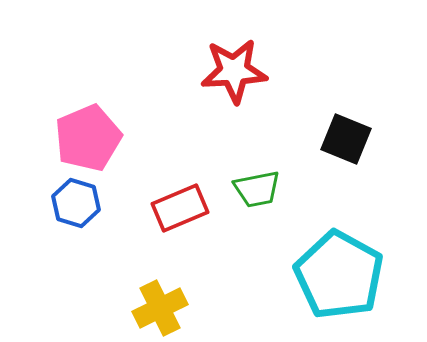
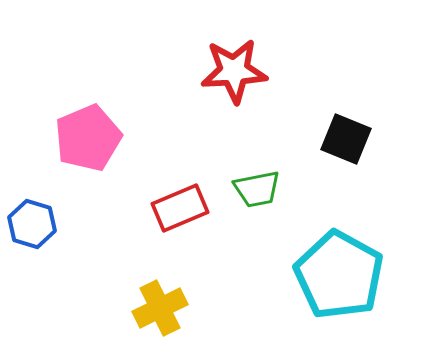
blue hexagon: moved 44 px left, 21 px down
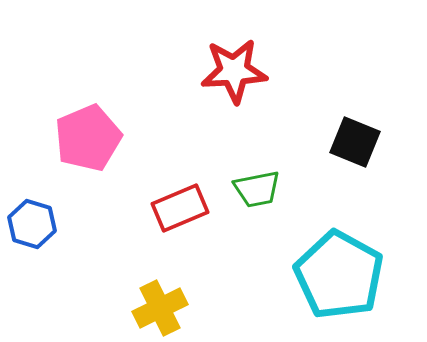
black square: moved 9 px right, 3 px down
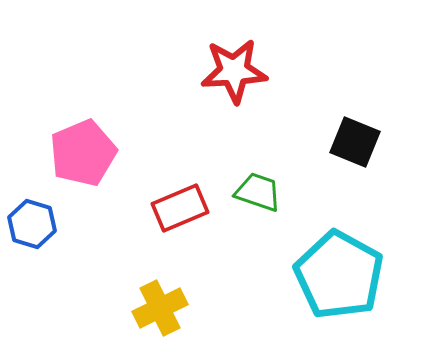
pink pentagon: moved 5 px left, 15 px down
green trapezoid: moved 1 px right, 3 px down; rotated 150 degrees counterclockwise
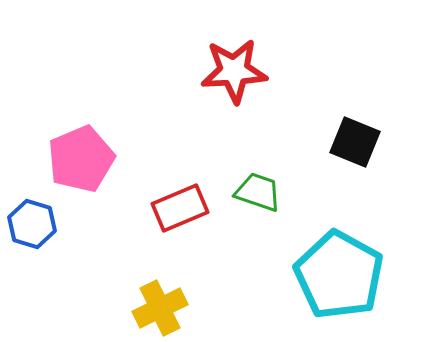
pink pentagon: moved 2 px left, 6 px down
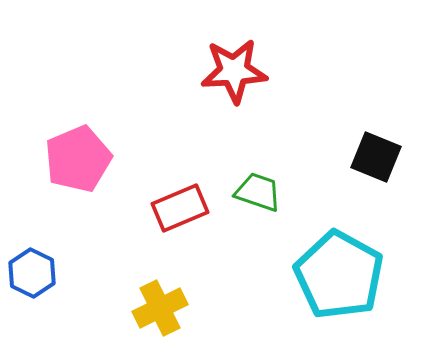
black square: moved 21 px right, 15 px down
pink pentagon: moved 3 px left
blue hexagon: moved 49 px down; rotated 9 degrees clockwise
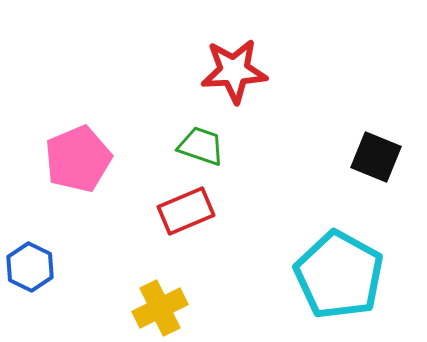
green trapezoid: moved 57 px left, 46 px up
red rectangle: moved 6 px right, 3 px down
blue hexagon: moved 2 px left, 6 px up
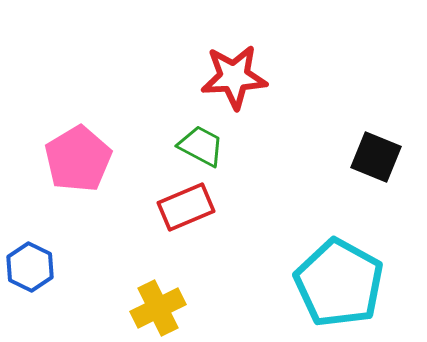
red star: moved 6 px down
green trapezoid: rotated 9 degrees clockwise
pink pentagon: rotated 8 degrees counterclockwise
red rectangle: moved 4 px up
cyan pentagon: moved 8 px down
yellow cross: moved 2 px left
